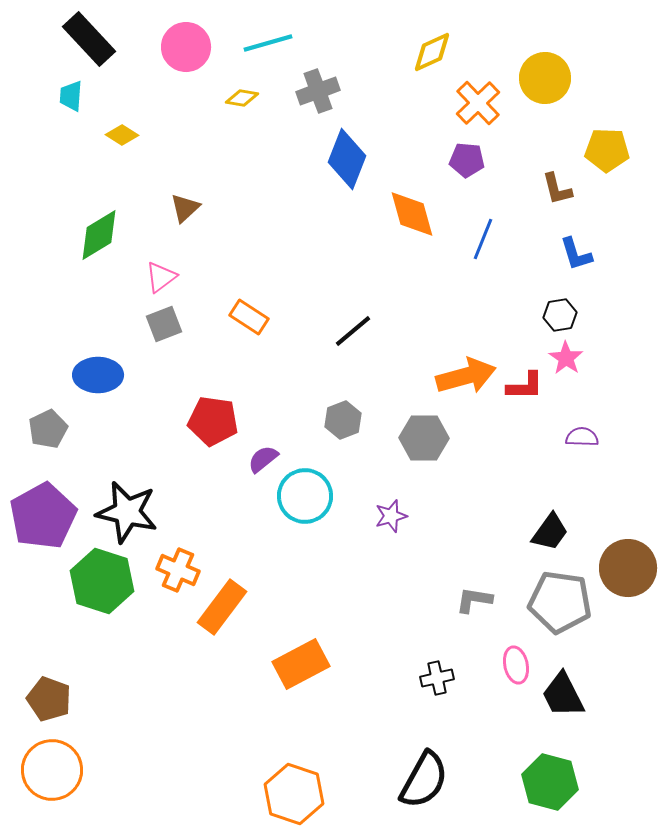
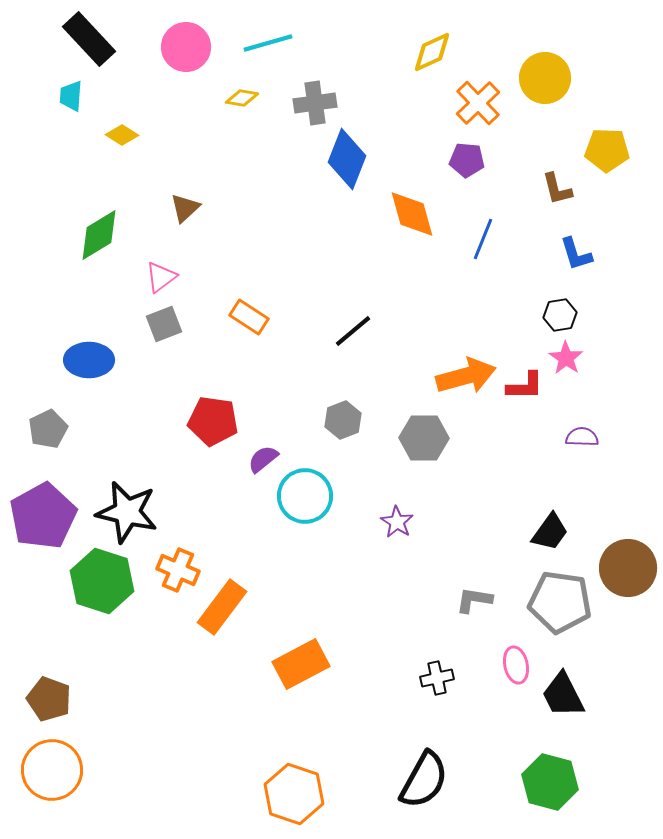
gray cross at (318, 91): moved 3 px left, 12 px down; rotated 12 degrees clockwise
blue ellipse at (98, 375): moved 9 px left, 15 px up
purple star at (391, 516): moved 6 px right, 6 px down; rotated 24 degrees counterclockwise
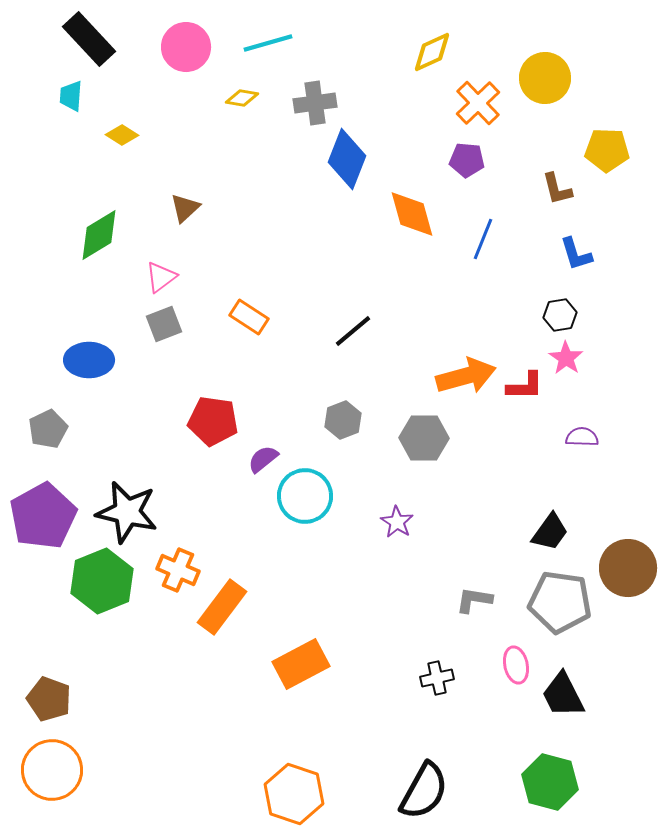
green hexagon at (102, 581): rotated 20 degrees clockwise
black semicircle at (424, 780): moved 11 px down
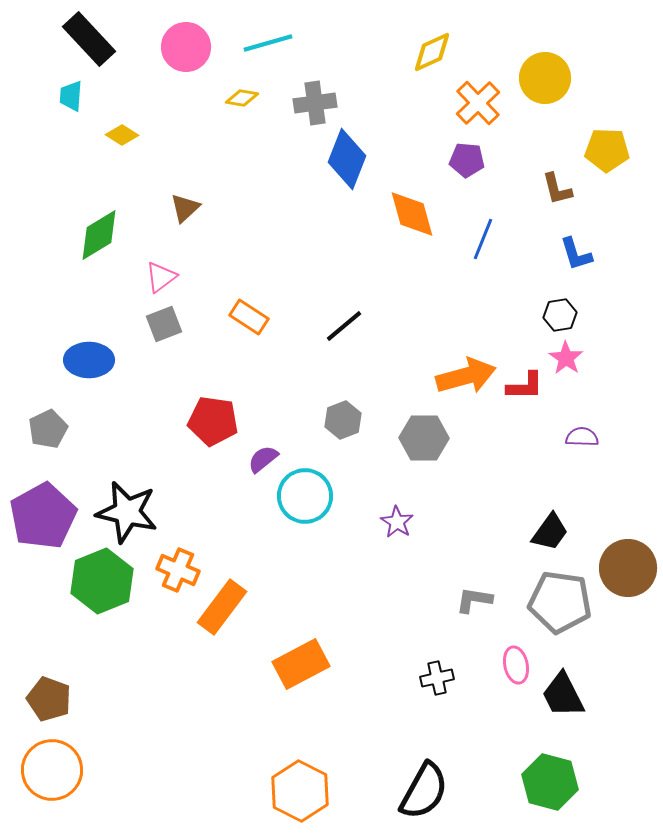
black line at (353, 331): moved 9 px left, 5 px up
orange hexagon at (294, 794): moved 6 px right, 3 px up; rotated 8 degrees clockwise
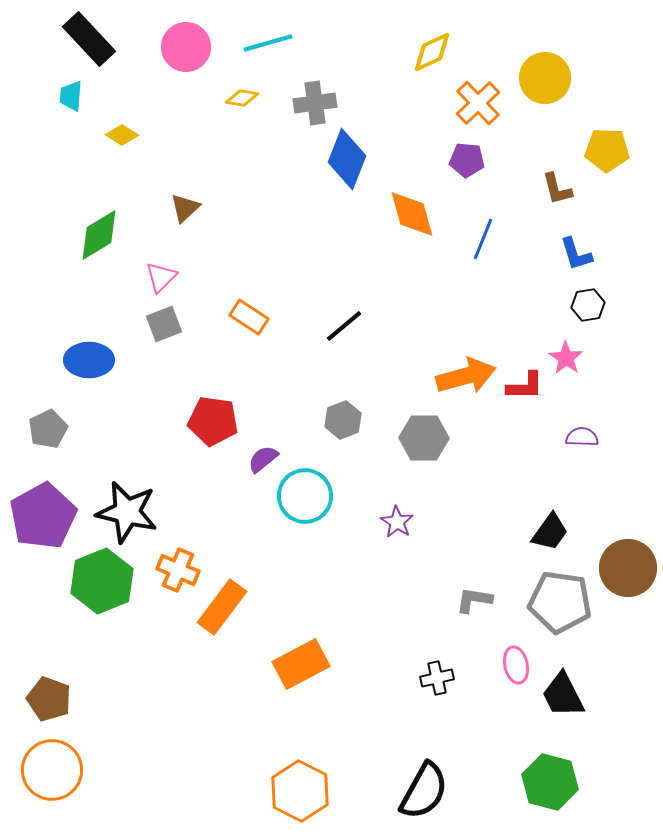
pink triangle at (161, 277): rotated 8 degrees counterclockwise
black hexagon at (560, 315): moved 28 px right, 10 px up
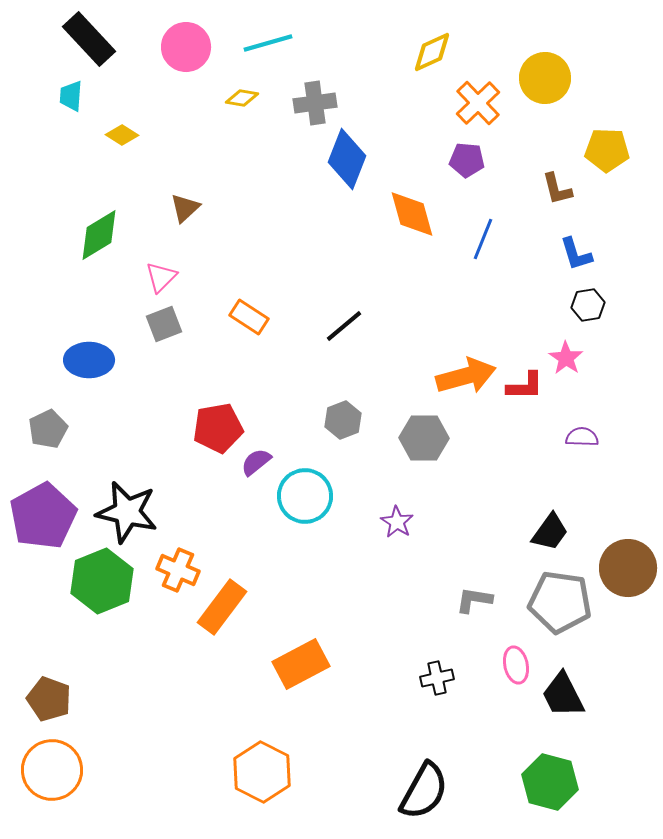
red pentagon at (213, 421): moved 5 px right, 7 px down; rotated 18 degrees counterclockwise
purple semicircle at (263, 459): moved 7 px left, 3 px down
orange hexagon at (300, 791): moved 38 px left, 19 px up
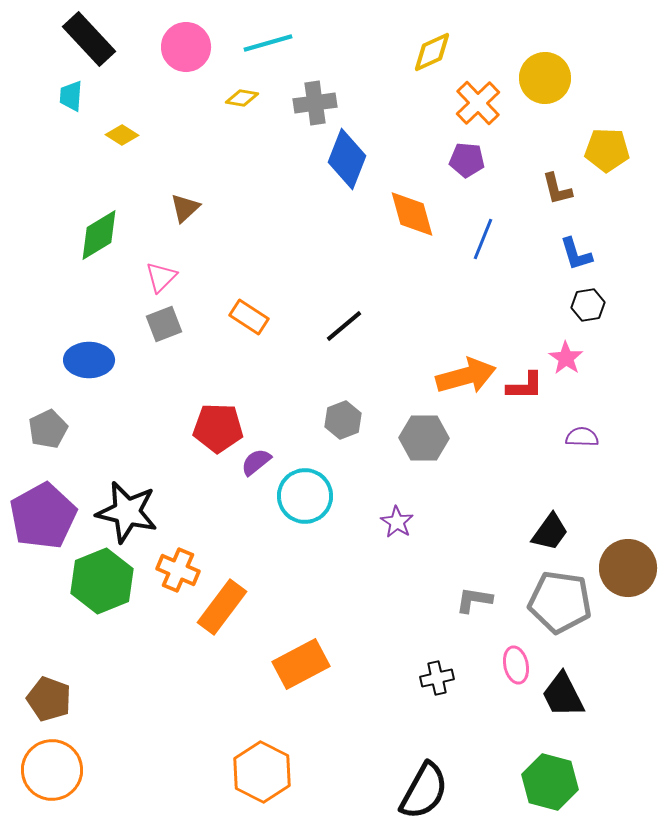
red pentagon at (218, 428): rotated 12 degrees clockwise
